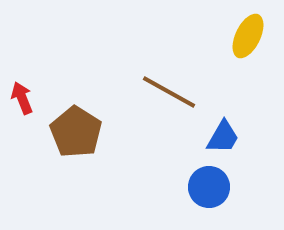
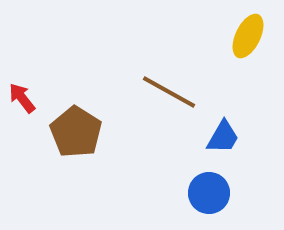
red arrow: rotated 16 degrees counterclockwise
blue circle: moved 6 px down
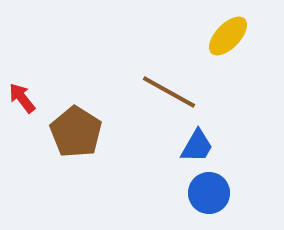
yellow ellipse: moved 20 px left; rotated 18 degrees clockwise
blue trapezoid: moved 26 px left, 9 px down
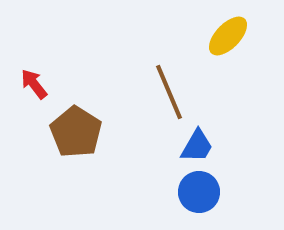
brown line: rotated 38 degrees clockwise
red arrow: moved 12 px right, 14 px up
blue circle: moved 10 px left, 1 px up
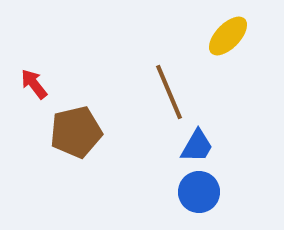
brown pentagon: rotated 27 degrees clockwise
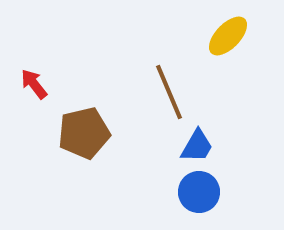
brown pentagon: moved 8 px right, 1 px down
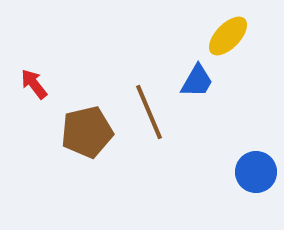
brown line: moved 20 px left, 20 px down
brown pentagon: moved 3 px right, 1 px up
blue trapezoid: moved 65 px up
blue circle: moved 57 px right, 20 px up
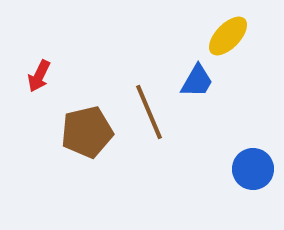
red arrow: moved 5 px right, 8 px up; rotated 116 degrees counterclockwise
blue circle: moved 3 px left, 3 px up
